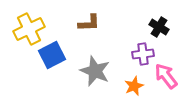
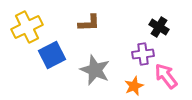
yellow cross: moved 2 px left, 2 px up
gray star: moved 1 px up
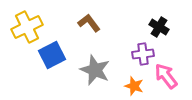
brown L-shape: rotated 125 degrees counterclockwise
orange star: rotated 30 degrees counterclockwise
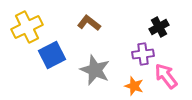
brown L-shape: rotated 15 degrees counterclockwise
black cross: rotated 30 degrees clockwise
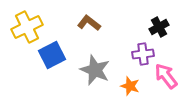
orange star: moved 4 px left
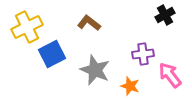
black cross: moved 6 px right, 12 px up
blue square: moved 1 px up
pink arrow: moved 4 px right, 1 px up
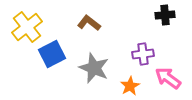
black cross: rotated 24 degrees clockwise
yellow cross: rotated 12 degrees counterclockwise
gray star: moved 1 px left, 2 px up
pink arrow: moved 2 px left, 3 px down; rotated 16 degrees counterclockwise
orange star: rotated 24 degrees clockwise
